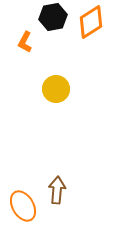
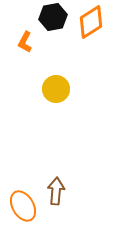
brown arrow: moved 1 px left, 1 px down
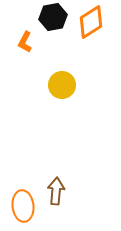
yellow circle: moved 6 px right, 4 px up
orange ellipse: rotated 24 degrees clockwise
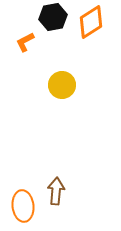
orange L-shape: rotated 35 degrees clockwise
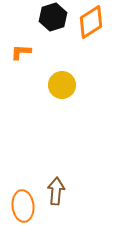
black hexagon: rotated 8 degrees counterclockwise
orange L-shape: moved 4 px left, 10 px down; rotated 30 degrees clockwise
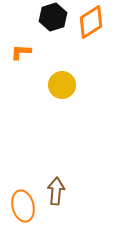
orange ellipse: rotated 8 degrees counterclockwise
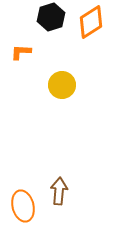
black hexagon: moved 2 px left
brown arrow: moved 3 px right
